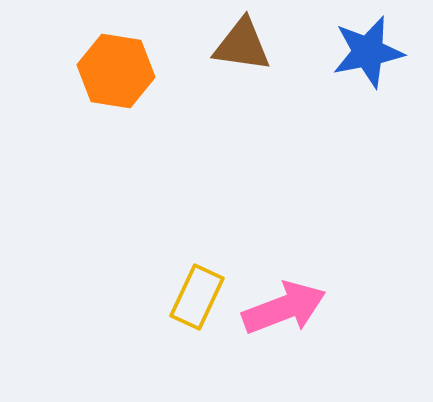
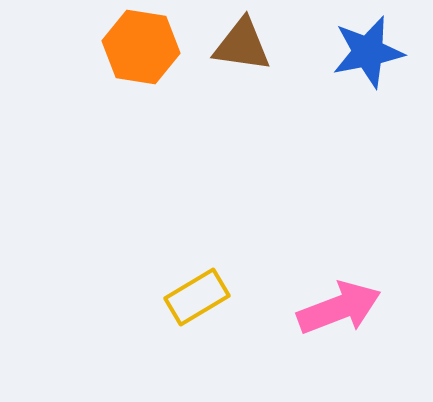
orange hexagon: moved 25 px right, 24 px up
yellow rectangle: rotated 34 degrees clockwise
pink arrow: moved 55 px right
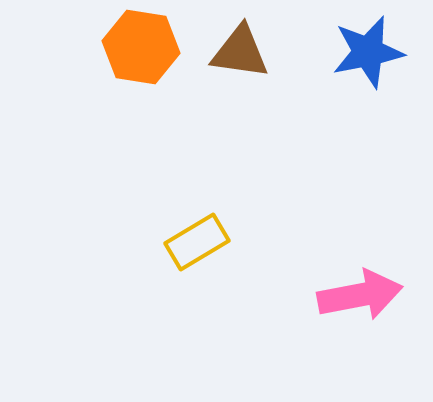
brown triangle: moved 2 px left, 7 px down
yellow rectangle: moved 55 px up
pink arrow: moved 21 px right, 13 px up; rotated 10 degrees clockwise
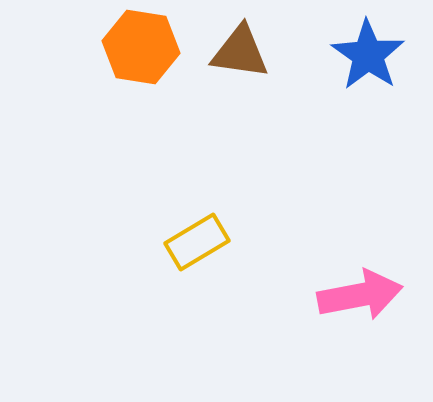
blue star: moved 3 px down; rotated 26 degrees counterclockwise
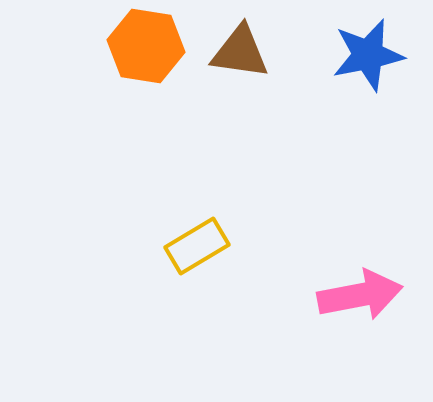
orange hexagon: moved 5 px right, 1 px up
blue star: rotated 26 degrees clockwise
yellow rectangle: moved 4 px down
